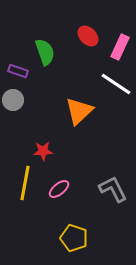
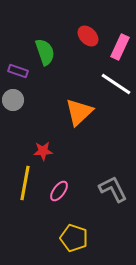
orange triangle: moved 1 px down
pink ellipse: moved 2 px down; rotated 15 degrees counterclockwise
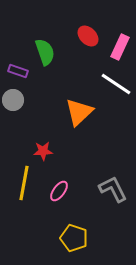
yellow line: moved 1 px left
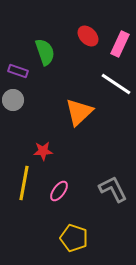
pink rectangle: moved 3 px up
